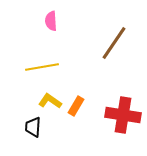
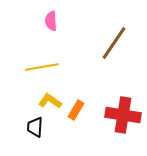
orange rectangle: moved 4 px down
black trapezoid: moved 2 px right
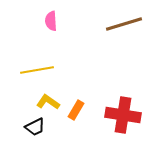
brown line: moved 10 px right, 19 px up; rotated 39 degrees clockwise
yellow line: moved 5 px left, 3 px down
yellow L-shape: moved 2 px left, 1 px down
black trapezoid: rotated 120 degrees counterclockwise
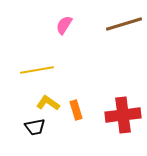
pink semicircle: moved 13 px right, 4 px down; rotated 36 degrees clockwise
yellow L-shape: moved 1 px down
orange rectangle: rotated 48 degrees counterclockwise
red cross: rotated 16 degrees counterclockwise
black trapezoid: rotated 15 degrees clockwise
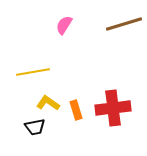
yellow line: moved 4 px left, 2 px down
red cross: moved 10 px left, 7 px up
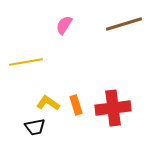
yellow line: moved 7 px left, 10 px up
orange rectangle: moved 5 px up
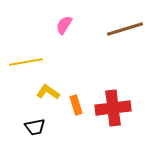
brown line: moved 1 px right, 5 px down
yellow L-shape: moved 11 px up
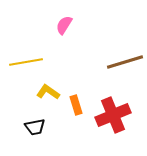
brown line: moved 33 px down
red cross: moved 7 px down; rotated 16 degrees counterclockwise
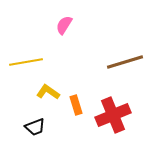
black trapezoid: rotated 10 degrees counterclockwise
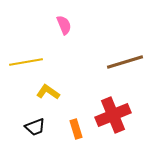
pink semicircle: rotated 126 degrees clockwise
orange rectangle: moved 24 px down
